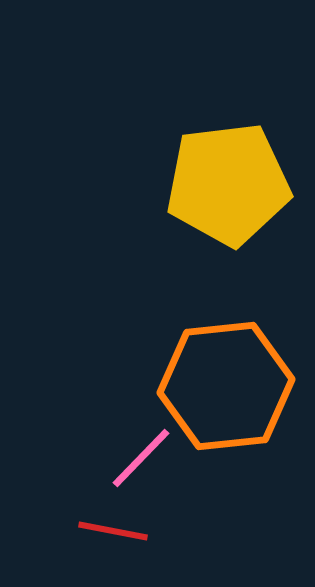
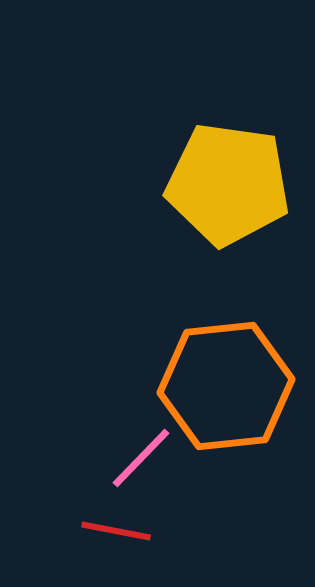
yellow pentagon: rotated 15 degrees clockwise
red line: moved 3 px right
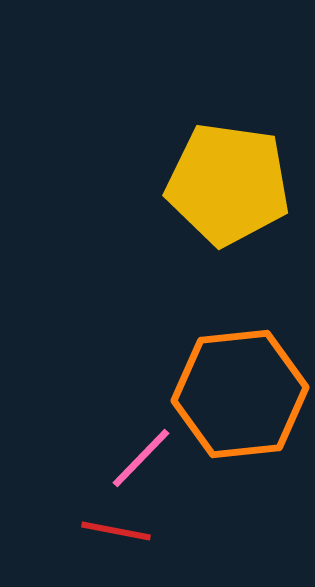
orange hexagon: moved 14 px right, 8 px down
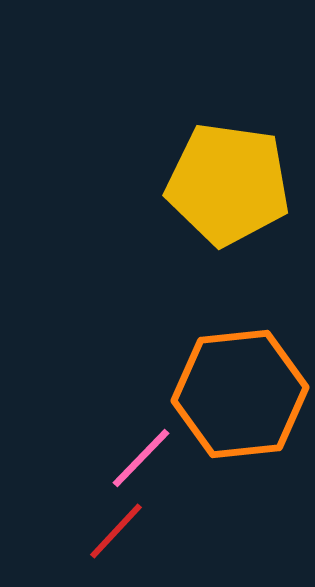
red line: rotated 58 degrees counterclockwise
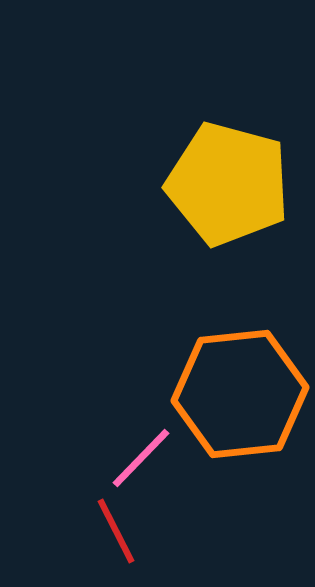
yellow pentagon: rotated 7 degrees clockwise
red line: rotated 70 degrees counterclockwise
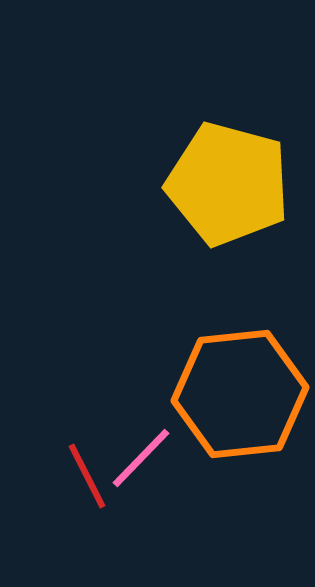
red line: moved 29 px left, 55 px up
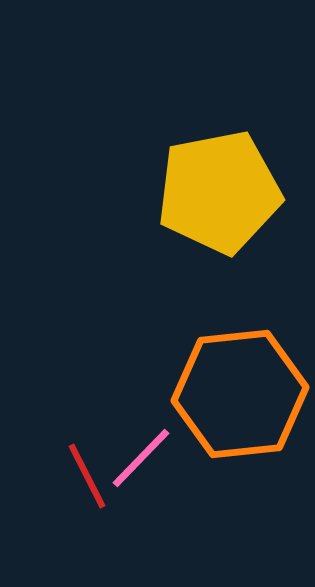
yellow pentagon: moved 9 px left, 8 px down; rotated 26 degrees counterclockwise
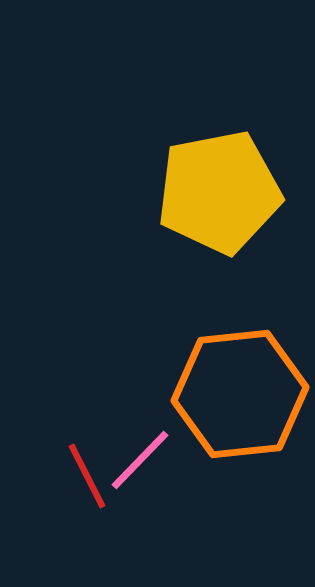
pink line: moved 1 px left, 2 px down
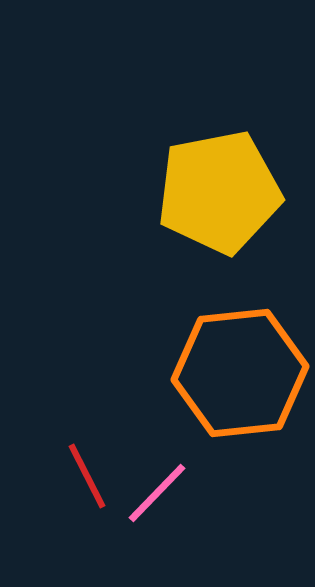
orange hexagon: moved 21 px up
pink line: moved 17 px right, 33 px down
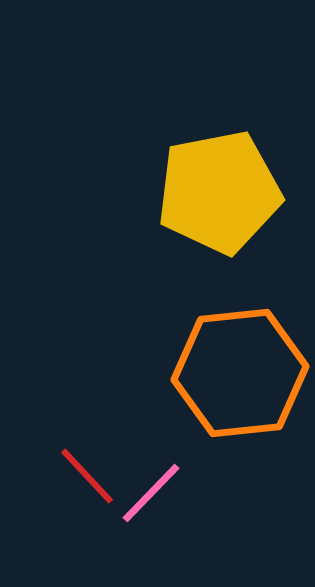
red line: rotated 16 degrees counterclockwise
pink line: moved 6 px left
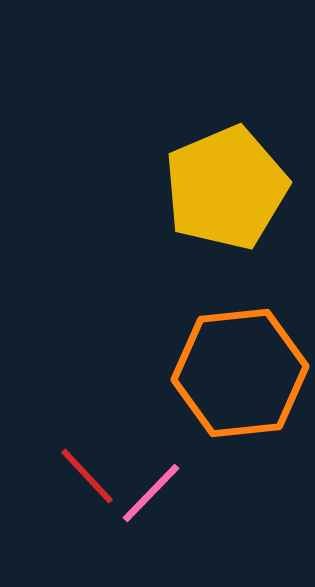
yellow pentagon: moved 7 px right, 4 px up; rotated 12 degrees counterclockwise
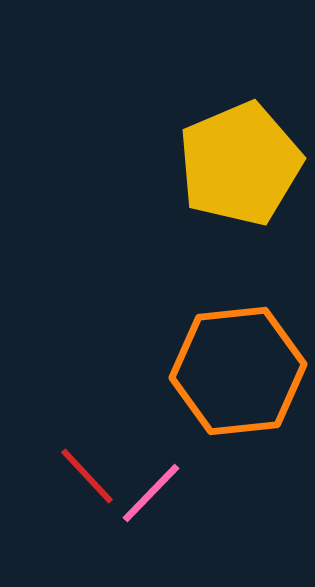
yellow pentagon: moved 14 px right, 24 px up
orange hexagon: moved 2 px left, 2 px up
